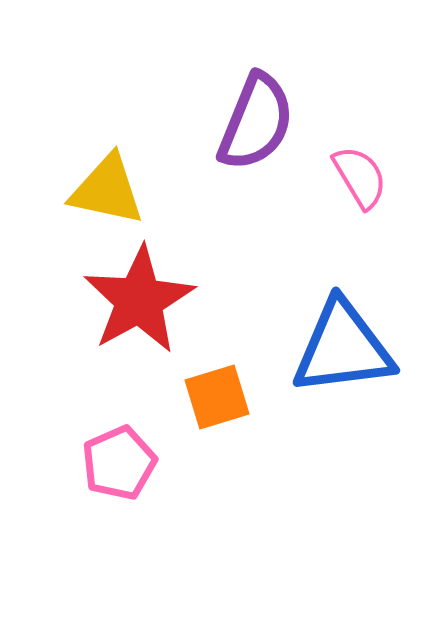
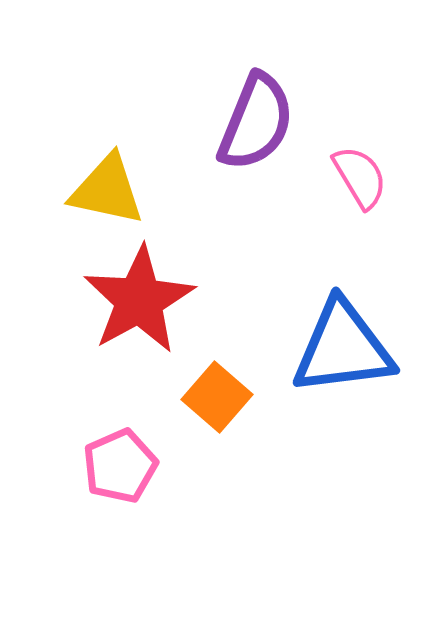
orange square: rotated 32 degrees counterclockwise
pink pentagon: moved 1 px right, 3 px down
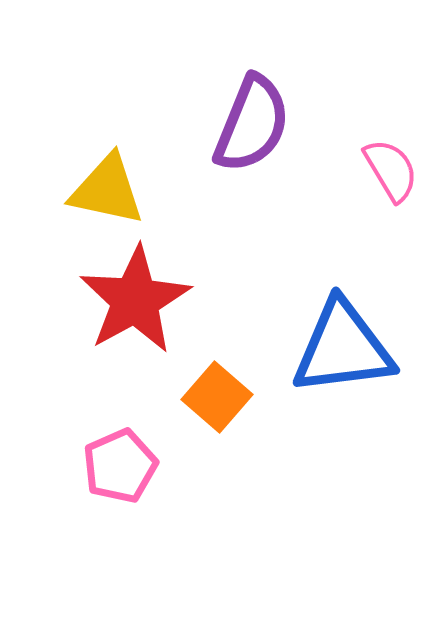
purple semicircle: moved 4 px left, 2 px down
pink semicircle: moved 31 px right, 7 px up
red star: moved 4 px left
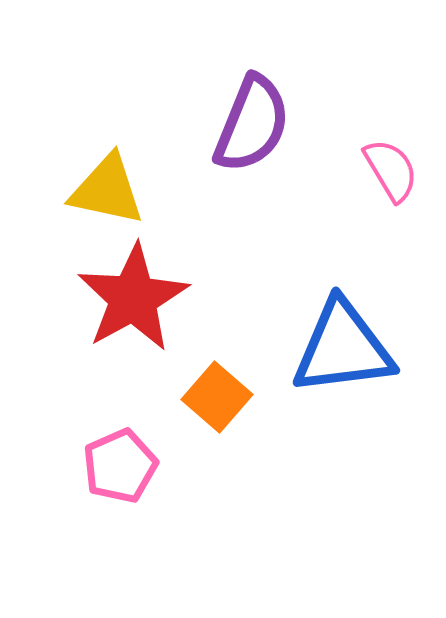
red star: moved 2 px left, 2 px up
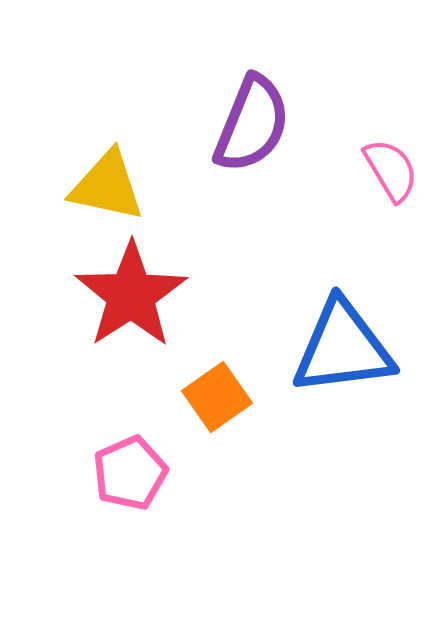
yellow triangle: moved 4 px up
red star: moved 2 px left, 3 px up; rotated 4 degrees counterclockwise
orange square: rotated 14 degrees clockwise
pink pentagon: moved 10 px right, 7 px down
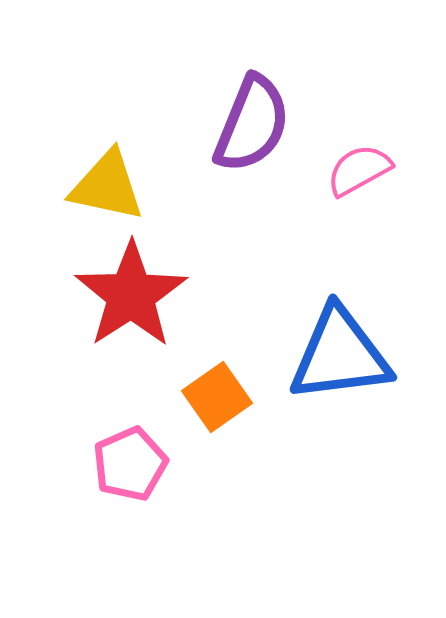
pink semicircle: moved 32 px left; rotated 88 degrees counterclockwise
blue triangle: moved 3 px left, 7 px down
pink pentagon: moved 9 px up
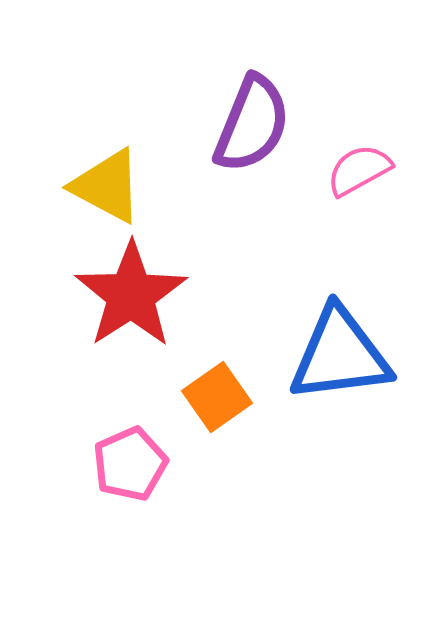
yellow triangle: rotated 16 degrees clockwise
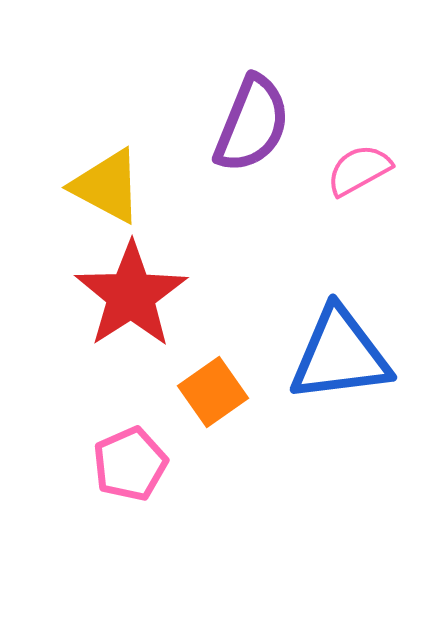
orange square: moved 4 px left, 5 px up
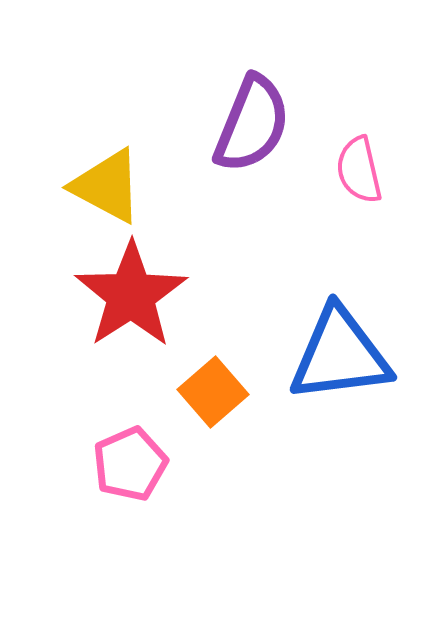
pink semicircle: rotated 74 degrees counterclockwise
orange square: rotated 6 degrees counterclockwise
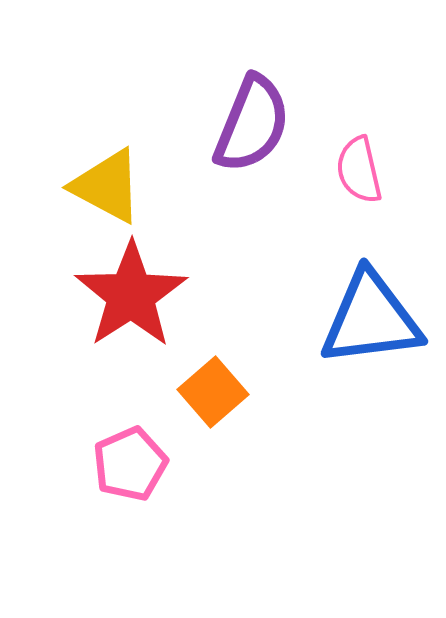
blue triangle: moved 31 px right, 36 px up
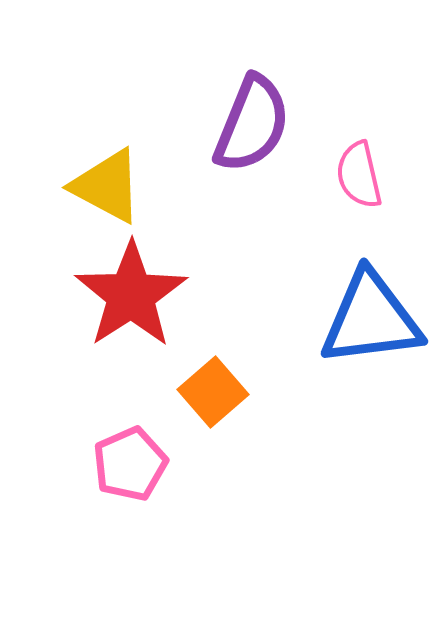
pink semicircle: moved 5 px down
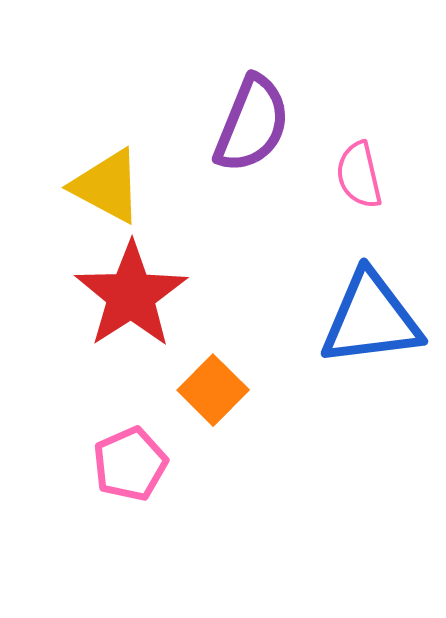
orange square: moved 2 px up; rotated 4 degrees counterclockwise
